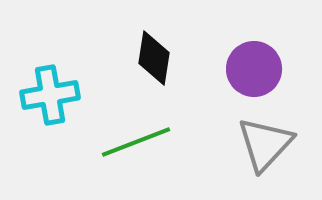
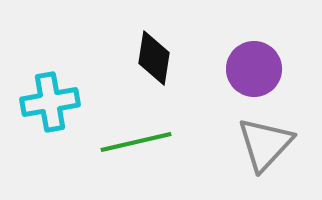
cyan cross: moved 7 px down
green line: rotated 8 degrees clockwise
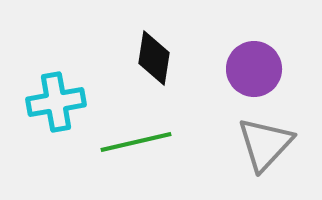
cyan cross: moved 6 px right
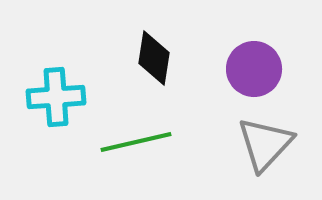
cyan cross: moved 5 px up; rotated 6 degrees clockwise
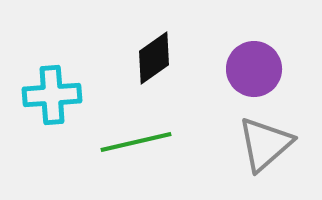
black diamond: rotated 46 degrees clockwise
cyan cross: moved 4 px left, 2 px up
gray triangle: rotated 6 degrees clockwise
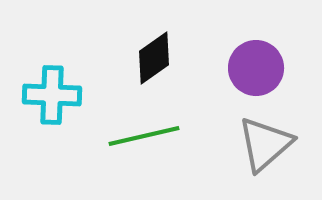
purple circle: moved 2 px right, 1 px up
cyan cross: rotated 6 degrees clockwise
green line: moved 8 px right, 6 px up
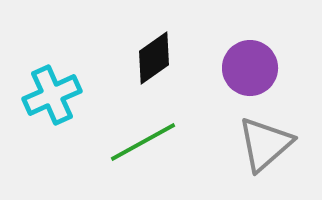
purple circle: moved 6 px left
cyan cross: rotated 26 degrees counterclockwise
green line: moved 1 px left, 6 px down; rotated 16 degrees counterclockwise
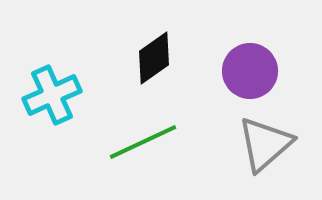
purple circle: moved 3 px down
green line: rotated 4 degrees clockwise
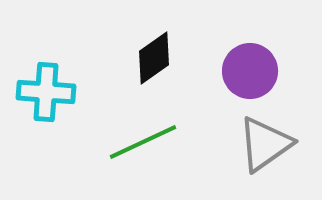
cyan cross: moved 6 px left, 3 px up; rotated 28 degrees clockwise
gray triangle: rotated 6 degrees clockwise
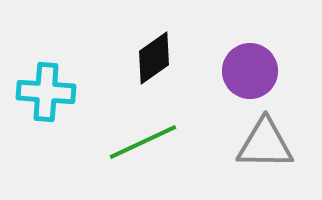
gray triangle: rotated 36 degrees clockwise
